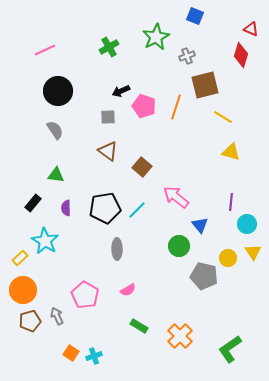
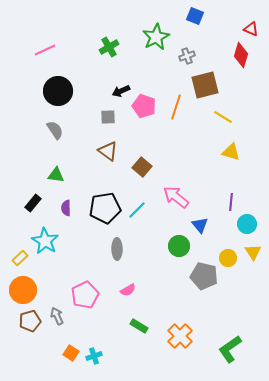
pink pentagon at (85, 295): rotated 16 degrees clockwise
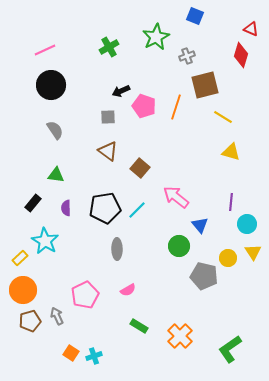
black circle at (58, 91): moved 7 px left, 6 px up
brown square at (142, 167): moved 2 px left, 1 px down
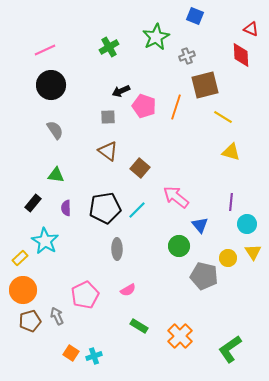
red diamond at (241, 55): rotated 20 degrees counterclockwise
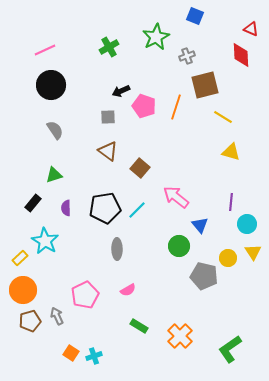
green triangle at (56, 175): moved 2 px left; rotated 24 degrees counterclockwise
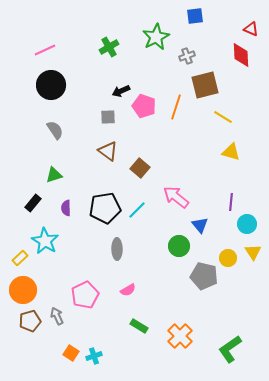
blue square at (195, 16): rotated 30 degrees counterclockwise
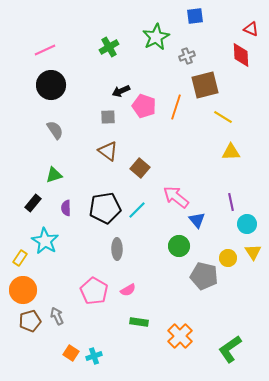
yellow triangle at (231, 152): rotated 18 degrees counterclockwise
purple line at (231, 202): rotated 18 degrees counterclockwise
blue triangle at (200, 225): moved 3 px left, 5 px up
yellow rectangle at (20, 258): rotated 14 degrees counterclockwise
pink pentagon at (85, 295): moved 9 px right, 4 px up; rotated 16 degrees counterclockwise
green rectangle at (139, 326): moved 4 px up; rotated 24 degrees counterclockwise
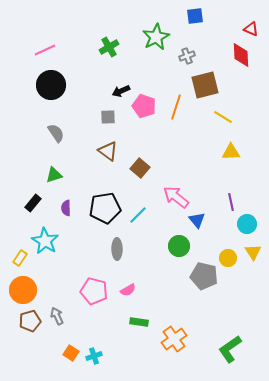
gray semicircle at (55, 130): moved 1 px right, 3 px down
cyan line at (137, 210): moved 1 px right, 5 px down
pink pentagon at (94, 291): rotated 16 degrees counterclockwise
orange cross at (180, 336): moved 6 px left, 3 px down; rotated 10 degrees clockwise
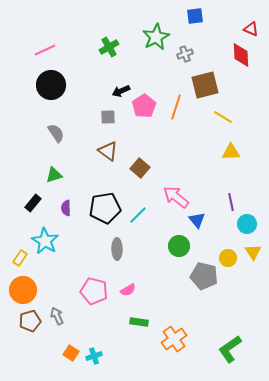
gray cross at (187, 56): moved 2 px left, 2 px up
pink pentagon at (144, 106): rotated 20 degrees clockwise
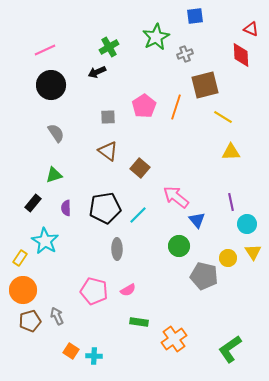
black arrow at (121, 91): moved 24 px left, 19 px up
orange square at (71, 353): moved 2 px up
cyan cross at (94, 356): rotated 21 degrees clockwise
